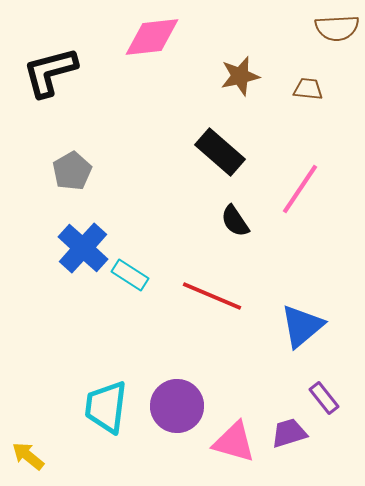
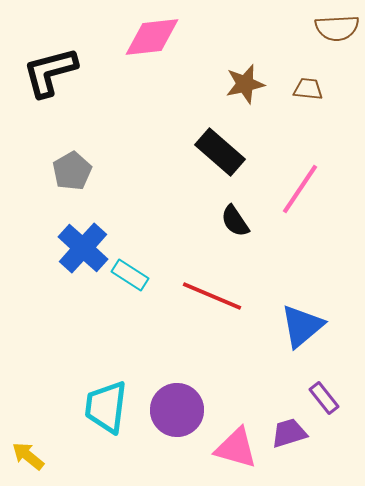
brown star: moved 5 px right, 8 px down
purple circle: moved 4 px down
pink triangle: moved 2 px right, 6 px down
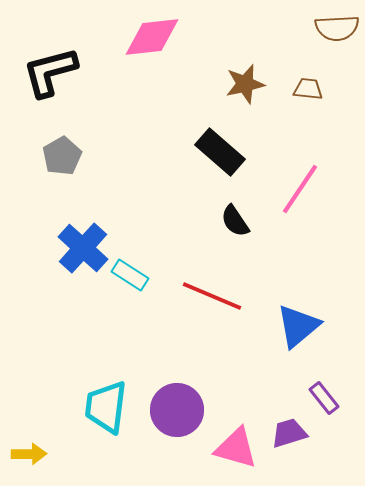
gray pentagon: moved 10 px left, 15 px up
blue triangle: moved 4 px left
yellow arrow: moved 1 px right, 2 px up; rotated 140 degrees clockwise
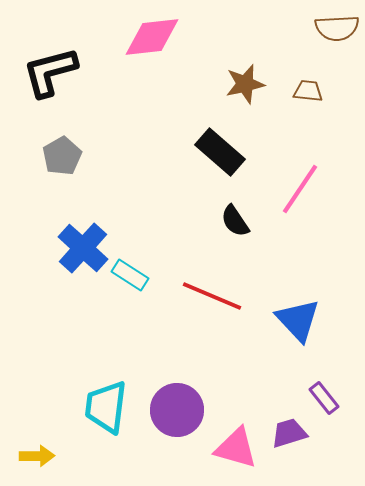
brown trapezoid: moved 2 px down
blue triangle: moved 6 px up; rotated 33 degrees counterclockwise
yellow arrow: moved 8 px right, 2 px down
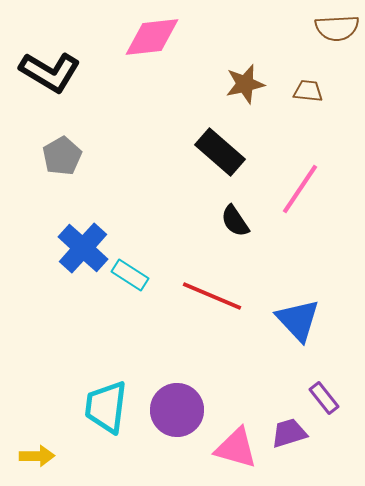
black L-shape: rotated 134 degrees counterclockwise
